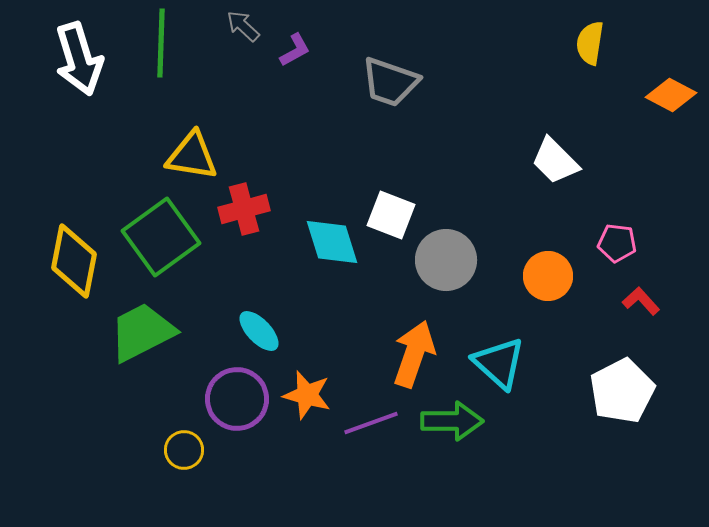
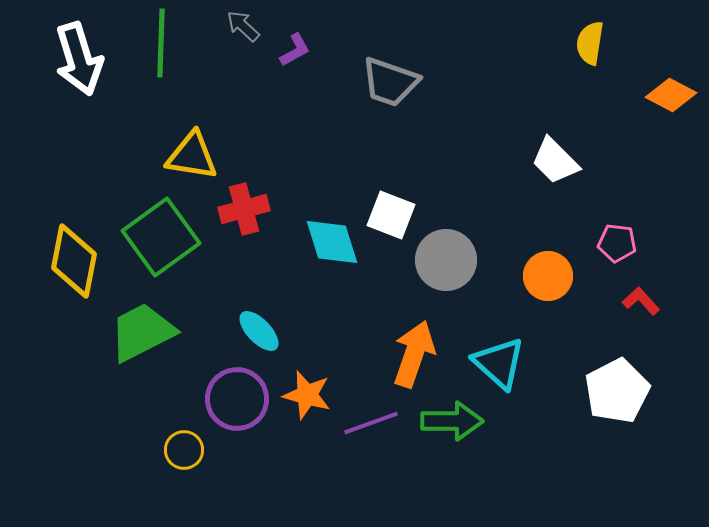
white pentagon: moved 5 px left
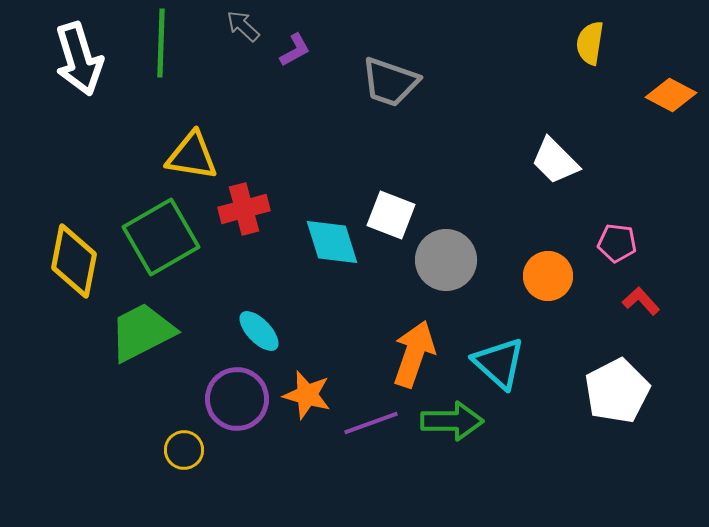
green square: rotated 6 degrees clockwise
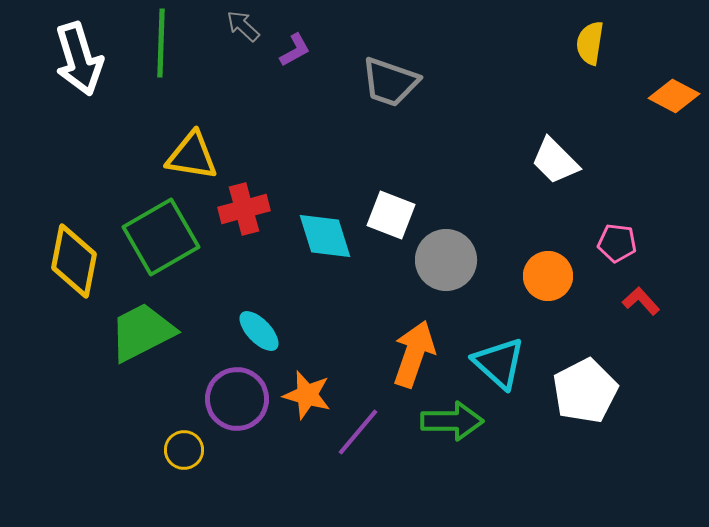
orange diamond: moved 3 px right, 1 px down
cyan diamond: moved 7 px left, 6 px up
white pentagon: moved 32 px left
purple line: moved 13 px left, 9 px down; rotated 30 degrees counterclockwise
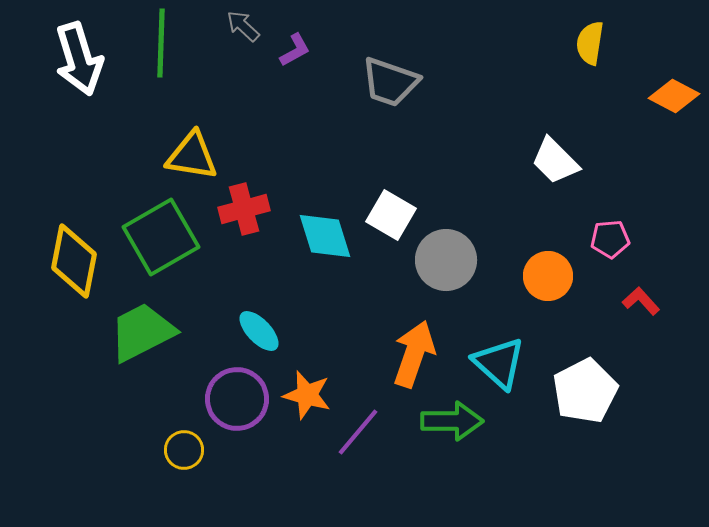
white square: rotated 9 degrees clockwise
pink pentagon: moved 7 px left, 4 px up; rotated 12 degrees counterclockwise
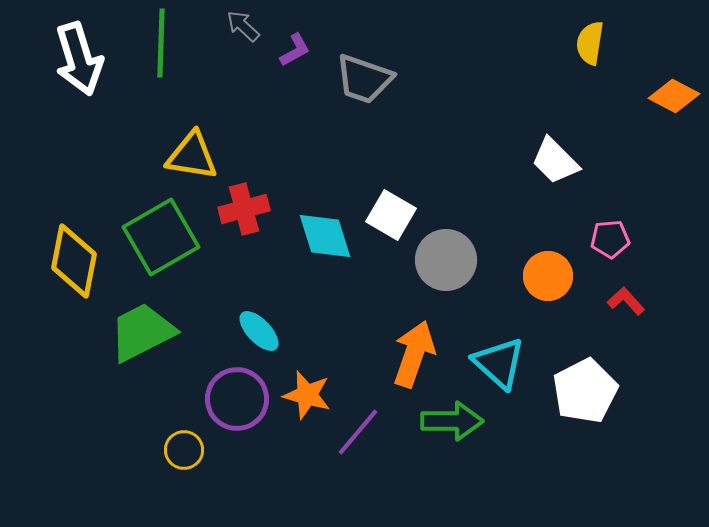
gray trapezoid: moved 26 px left, 3 px up
red L-shape: moved 15 px left
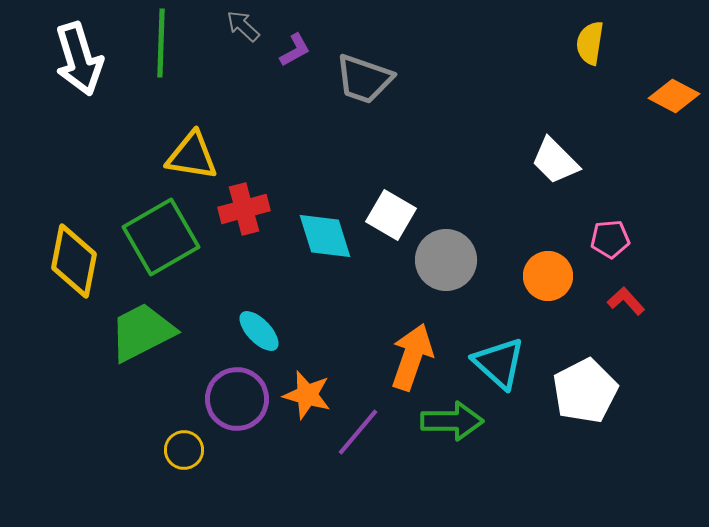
orange arrow: moved 2 px left, 3 px down
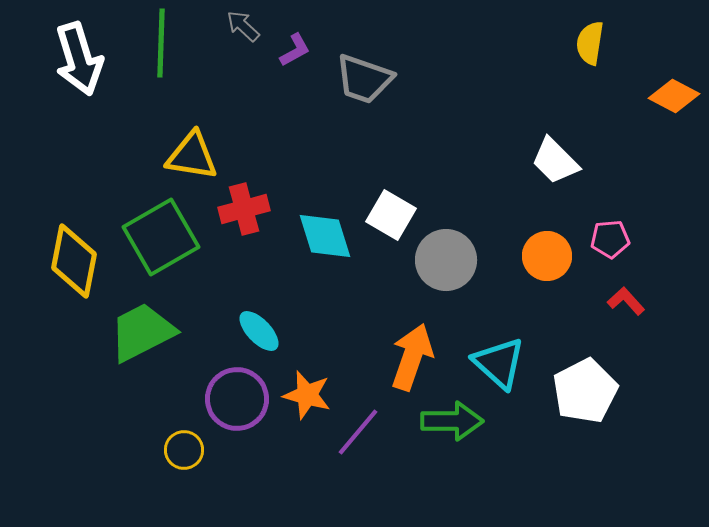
orange circle: moved 1 px left, 20 px up
